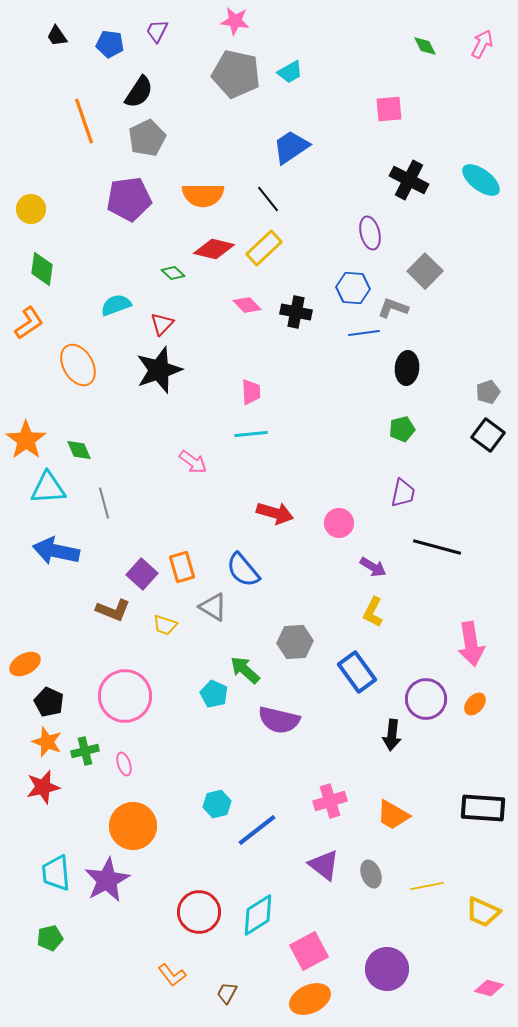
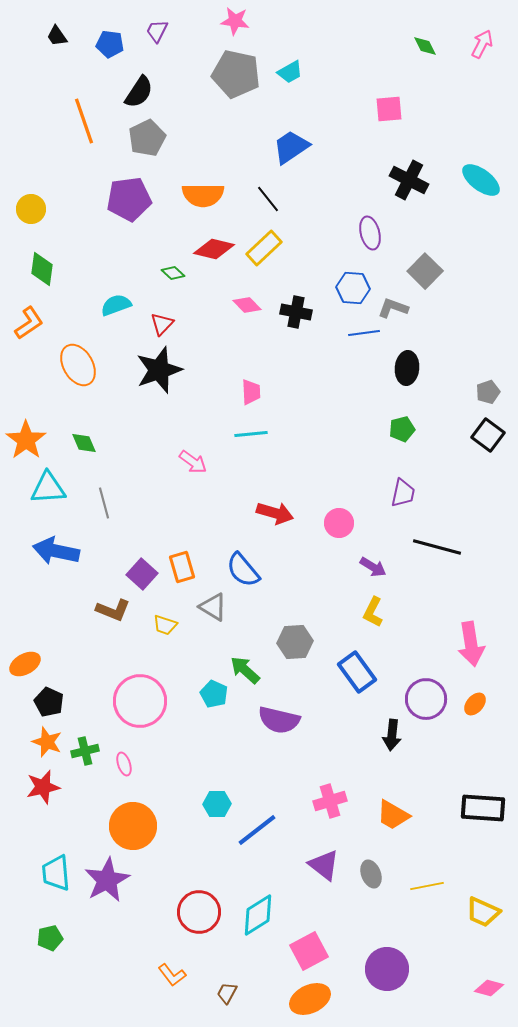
green diamond at (79, 450): moved 5 px right, 7 px up
pink circle at (125, 696): moved 15 px right, 5 px down
cyan hexagon at (217, 804): rotated 12 degrees clockwise
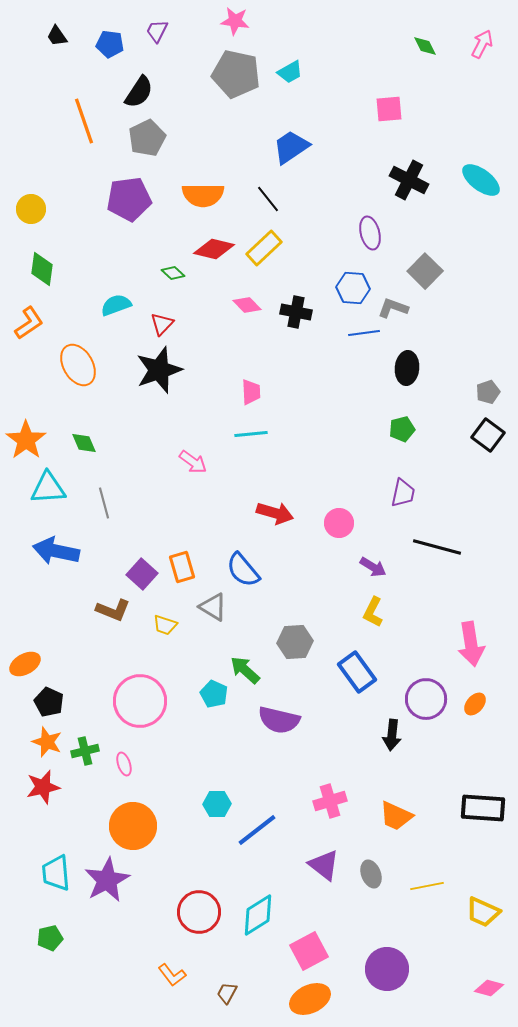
orange trapezoid at (393, 815): moved 3 px right, 1 px down; rotated 6 degrees counterclockwise
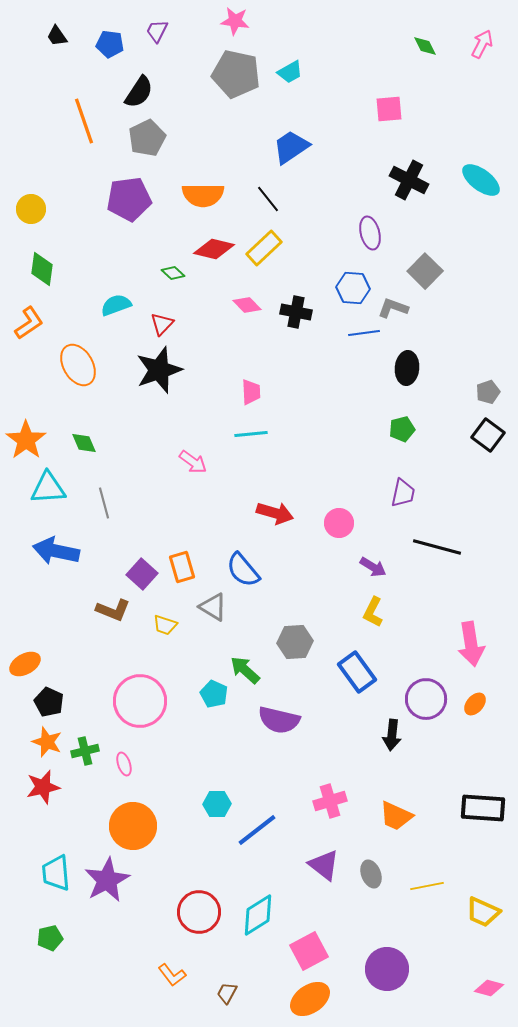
orange ellipse at (310, 999): rotated 9 degrees counterclockwise
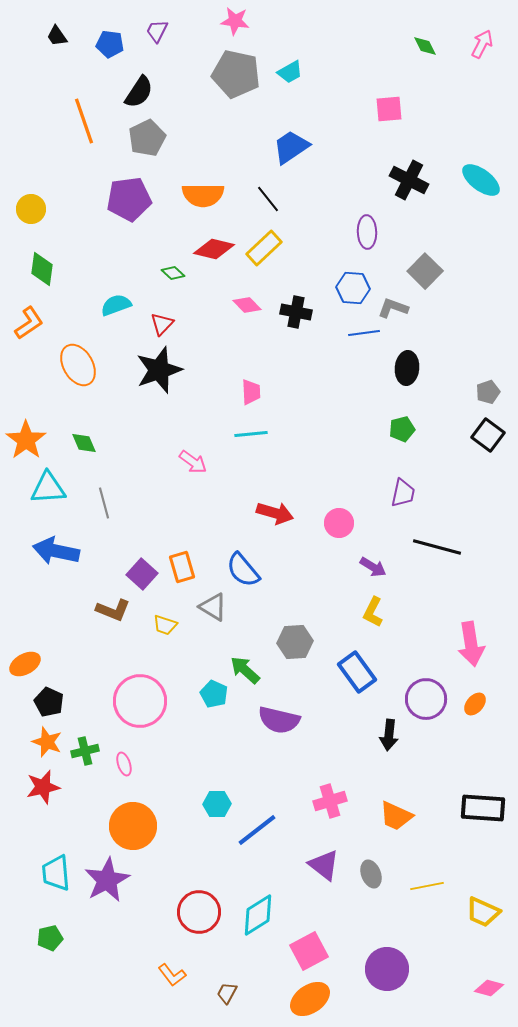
purple ellipse at (370, 233): moved 3 px left, 1 px up; rotated 12 degrees clockwise
black arrow at (392, 735): moved 3 px left
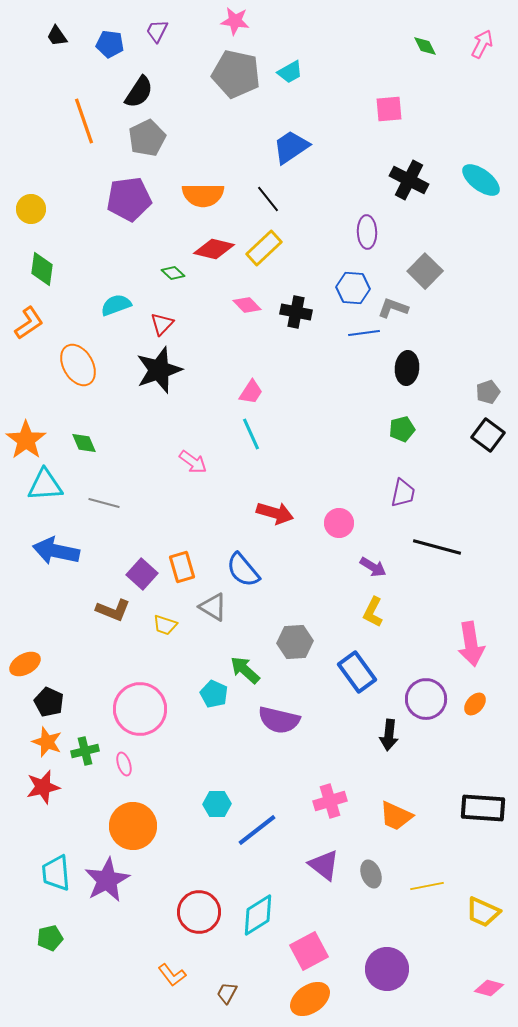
pink trapezoid at (251, 392): rotated 36 degrees clockwise
cyan line at (251, 434): rotated 72 degrees clockwise
cyan triangle at (48, 488): moved 3 px left, 3 px up
gray line at (104, 503): rotated 60 degrees counterclockwise
pink circle at (140, 701): moved 8 px down
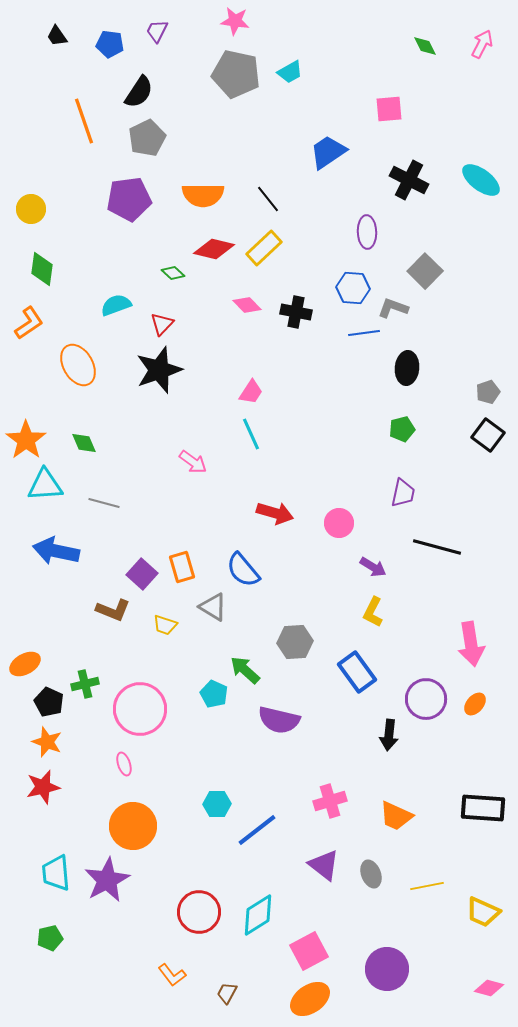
blue trapezoid at (291, 147): moved 37 px right, 5 px down
green cross at (85, 751): moved 67 px up
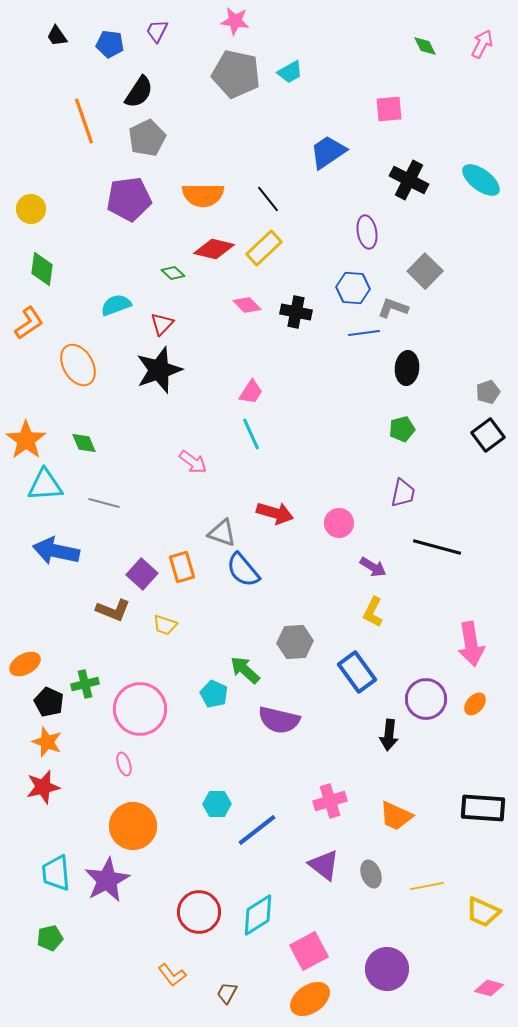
purple ellipse at (367, 232): rotated 8 degrees counterclockwise
black square at (488, 435): rotated 16 degrees clockwise
gray triangle at (213, 607): moved 9 px right, 74 px up; rotated 12 degrees counterclockwise
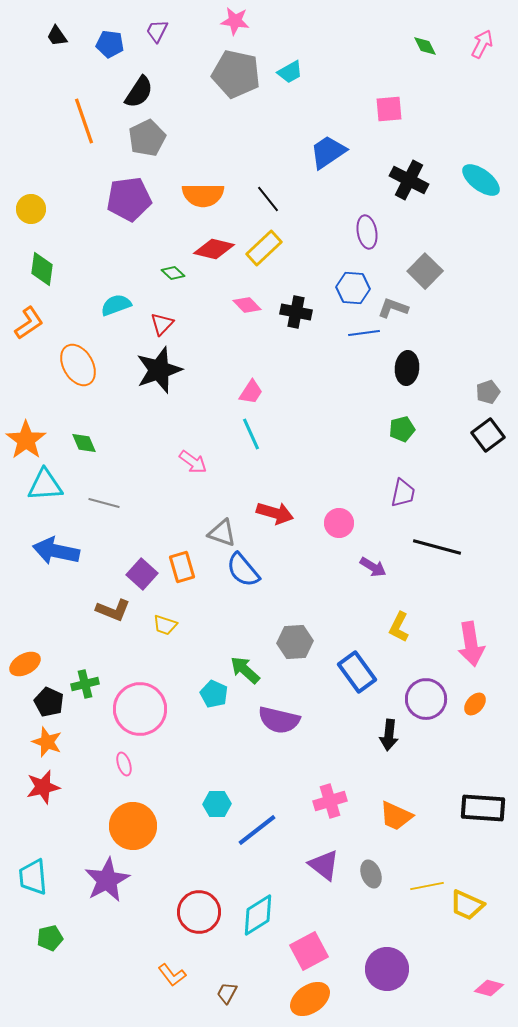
yellow L-shape at (373, 612): moved 26 px right, 15 px down
cyan trapezoid at (56, 873): moved 23 px left, 4 px down
yellow trapezoid at (483, 912): moved 16 px left, 7 px up
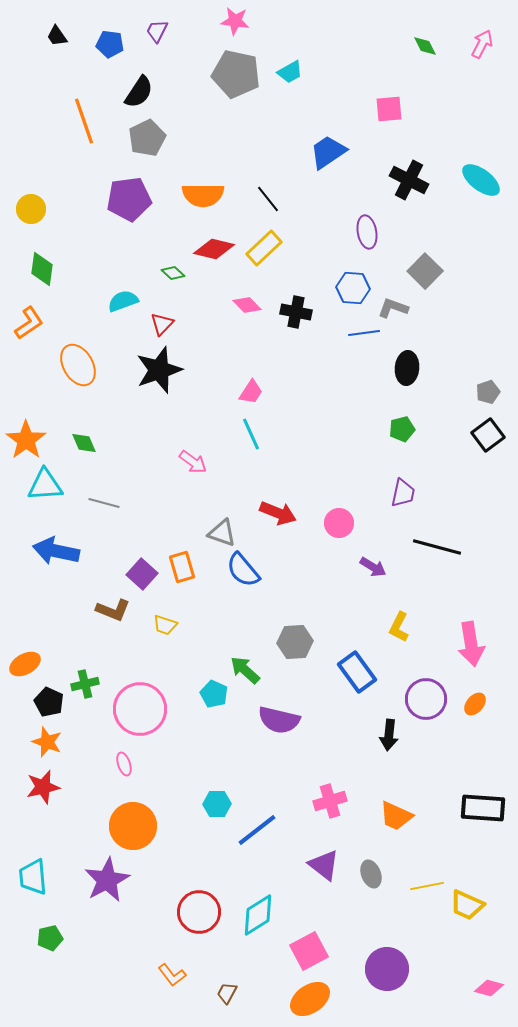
cyan semicircle at (116, 305): moved 7 px right, 4 px up
red arrow at (275, 513): moved 3 px right; rotated 6 degrees clockwise
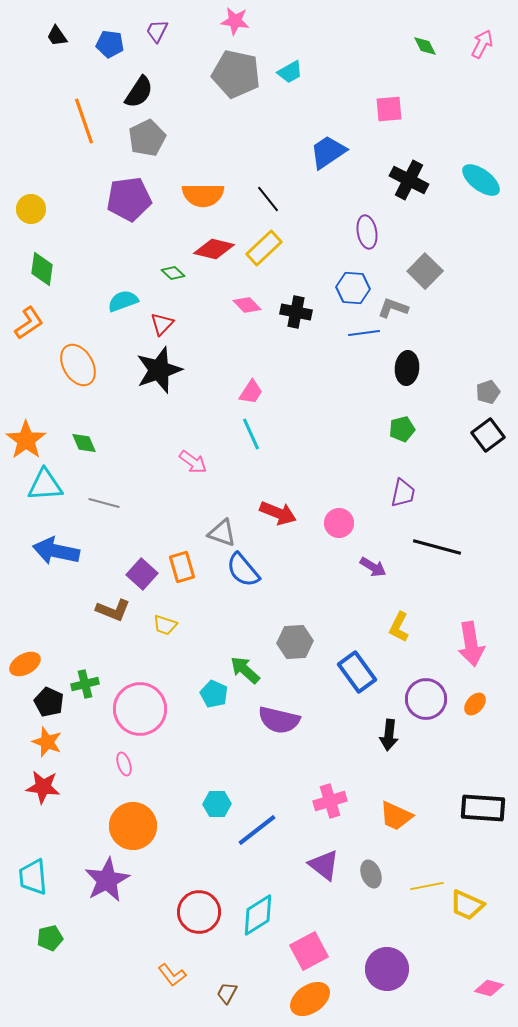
red star at (43, 787): rotated 20 degrees clockwise
